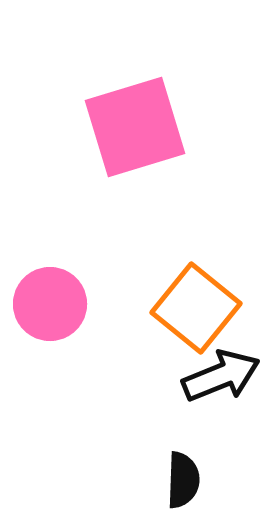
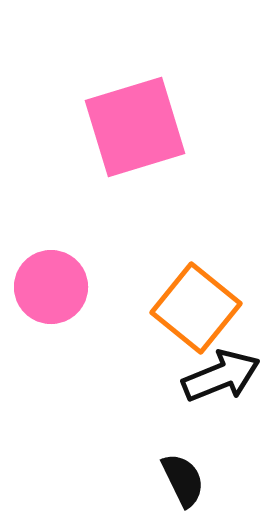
pink circle: moved 1 px right, 17 px up
black semicircle: rotated 28 degrees counterclockwise
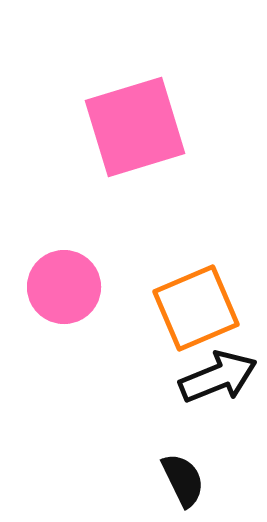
pink circle: moved 13 px right
orange square: rotated 28 degrees clockwise
black arrow: moved 3 px left, 1 px down
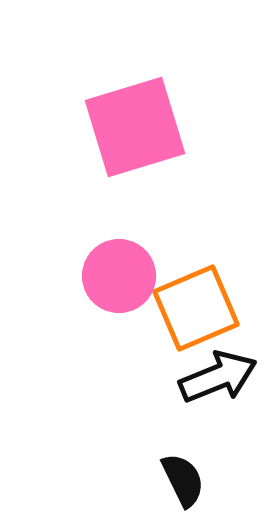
pink circle: moved 55 px right, 11 px up
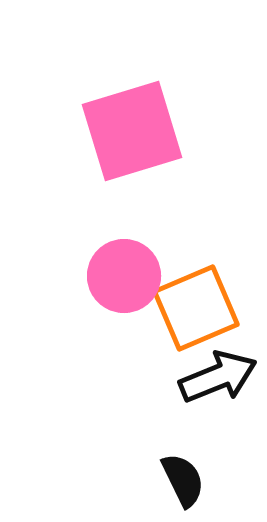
pink square: moved 3 px left, 4 px down
pink circle: moved 5 px right
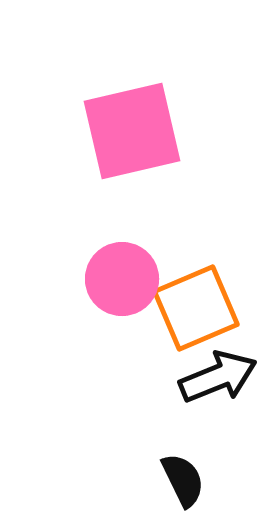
pink square: rotated 4 degrees clockwise
pink circle: moved 2 px left, 3 px down
